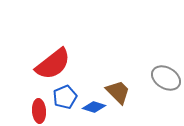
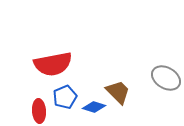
red semicircle: rotated 27 degrees clockwise
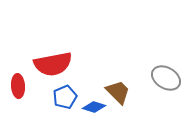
red ellipse: moved 21 px left, 25 px up
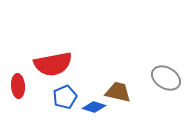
brown trapezoid: rotated 32 degrees counterclockwise
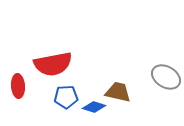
gray ellipse: moved 1 px up
blue pentagon: moved 1 px right; rotated 20 degrees clockwise
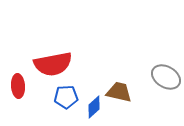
brown trapezoid: moved 1 px right
blue diamond: rotated 60 degrees counterclockwise
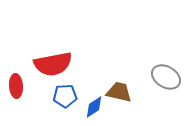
red ellipse: moved 2 px left
blue pentagon: moved 1 px left, 1 px up
blue diamond: rotated 10 degrees clockwise
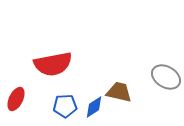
red ellipse: moved 13 px down; rotated 30 degrees clockwise
blue pentagon: moved 10 px down
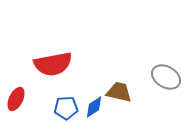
blue pentagon: moved 1 px right, 2 px down
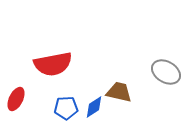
gray ellipse: moved 5 px up
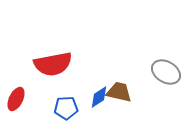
blue diamond: moved 5 px right, 10 px up
